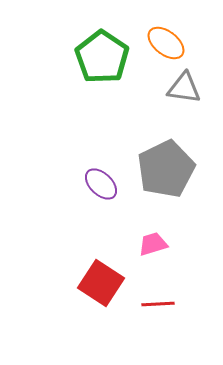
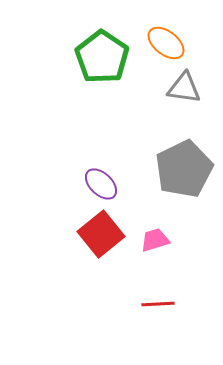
gray pentagon: moved 18 px right
pink trapezoid: moved 2 px right, 4 px up
red square: moved 49 px up; rotated 18 degrees clockwise
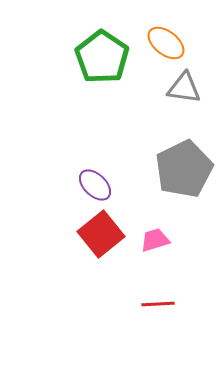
purple ellipse: moved 6 px left, 1 px down
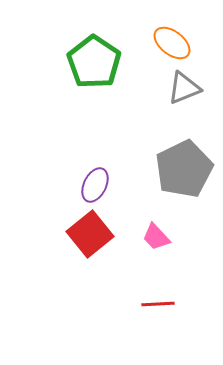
orange ellipse: moved 6 px right
green pentagon: moved 8 px left, 5 px down
gray triangle: rotated 30 degrees counterclockwise
purple ellipse: rotated 72 degrees clockwise
red square: moved 11 px left
pink trapezoid: moved 1 px right, 3 px up; rotated 116 degrees counterclockwise
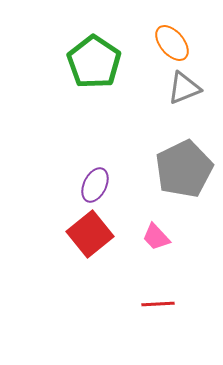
orange ellipse: rotated 12 degrees clockwise
